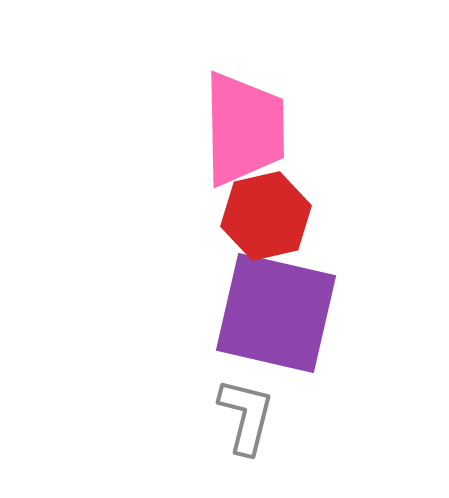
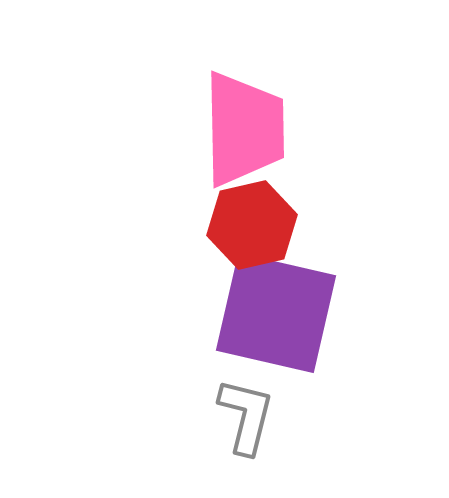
red hexagon: moved 14 px left, 9 px down
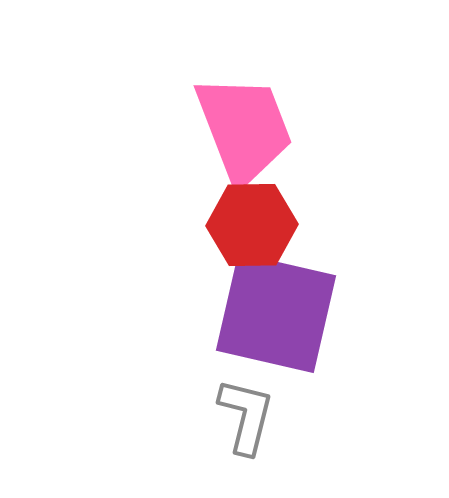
pink trapezoid: rotated 20 degrees counterclockwise
red hexagon: rotated 12 degrees clockwise
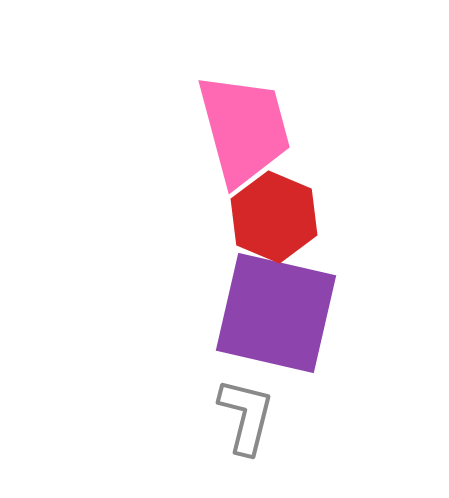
pink trapezoid: rotated 6 degrees clockwise
red hexagon: moved 22 px right, 8 px up; rotated 24 degrees clockwise
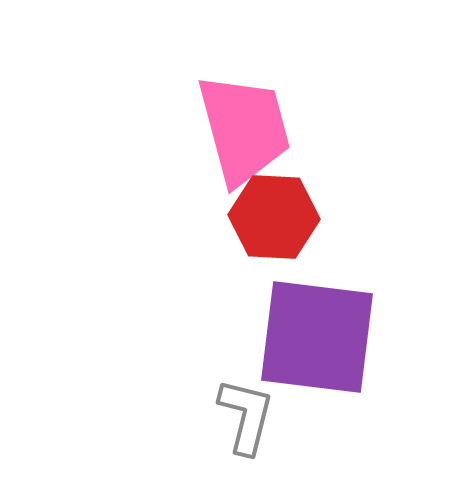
red hexagon: rotated 20 degrees counterclockwise
purple square: moved 41 px right, 24 px down; rotated 6 degrees counterclockwise
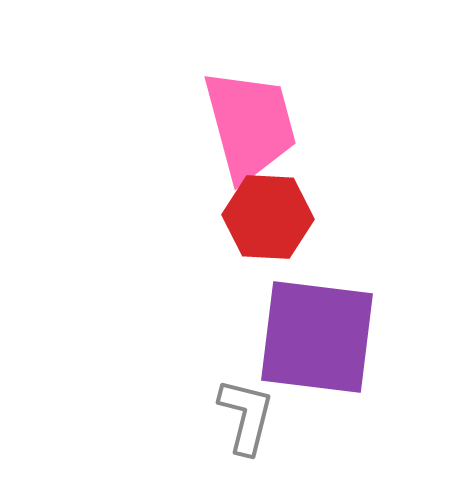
pink trapezoid: moved 6 px right, 4 px up
red hexagon: moved 6 px left
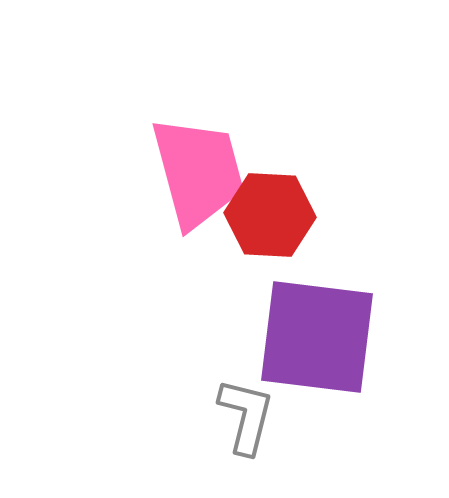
pink trapezoid: moved 52 px left, 47 px down
red hexagon: moved 2 px right, 2 px up
